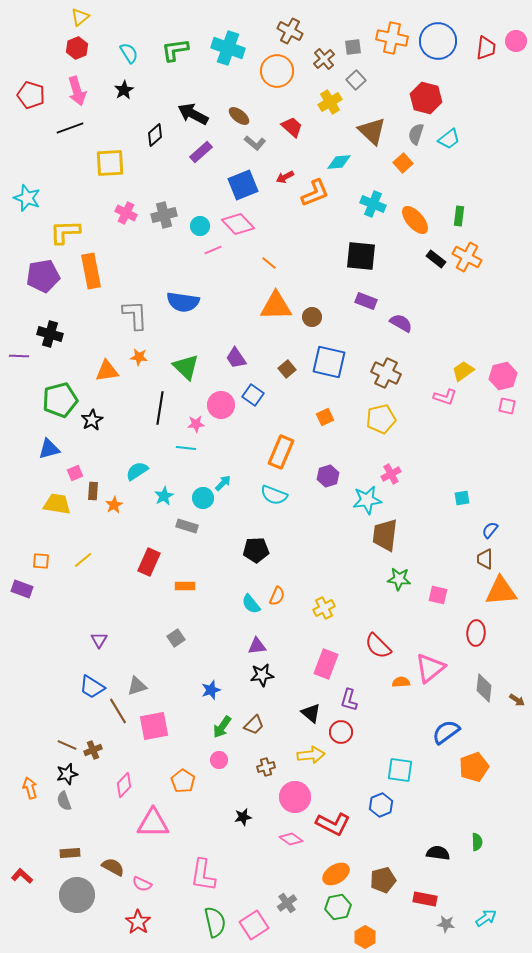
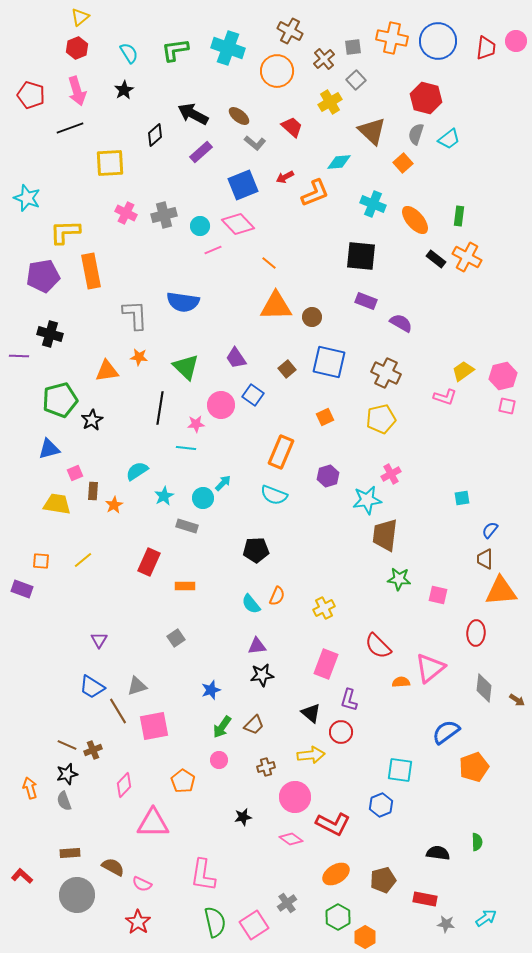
green hexagon at (338, 907): moved 10 px down; rotated 20 degrees counterclockwise
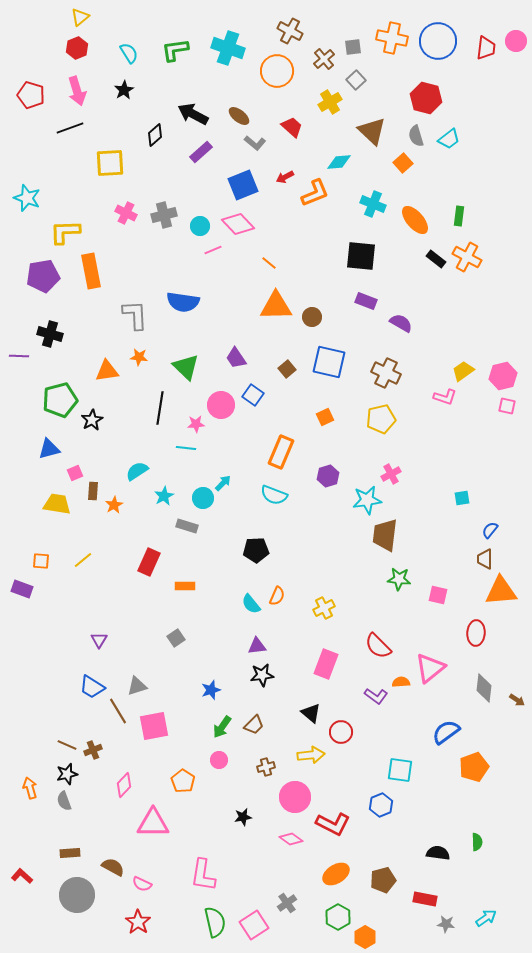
gray semicircle at (416, 134): moved 2 px down; rotated 35 degrees counterclockwise
purple L-shape at (349, 700): moved 27 px right, 4 px up; rotated 70 degrees counterclockwise
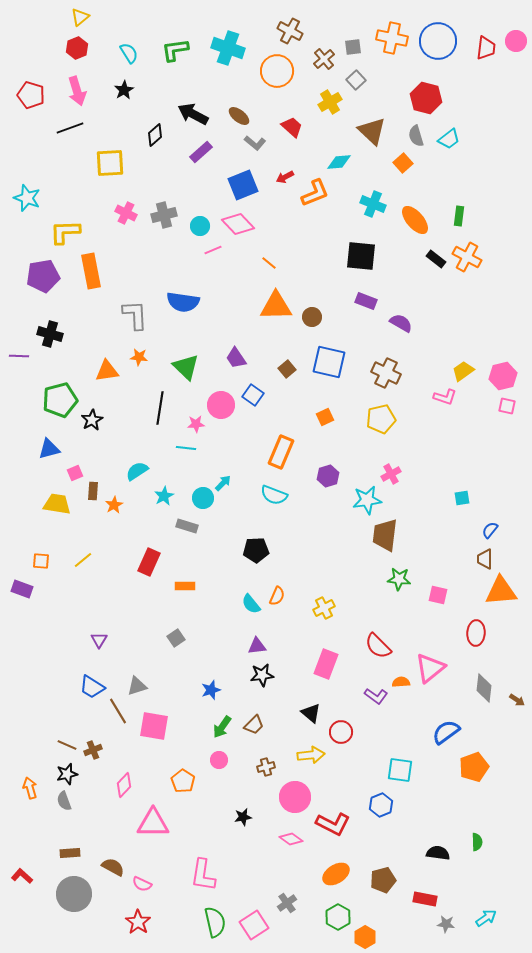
pink square at (154, 726): rotated 20 degrees clockwise
gray circle at (77, 895): moved 3 px left, 1 px up
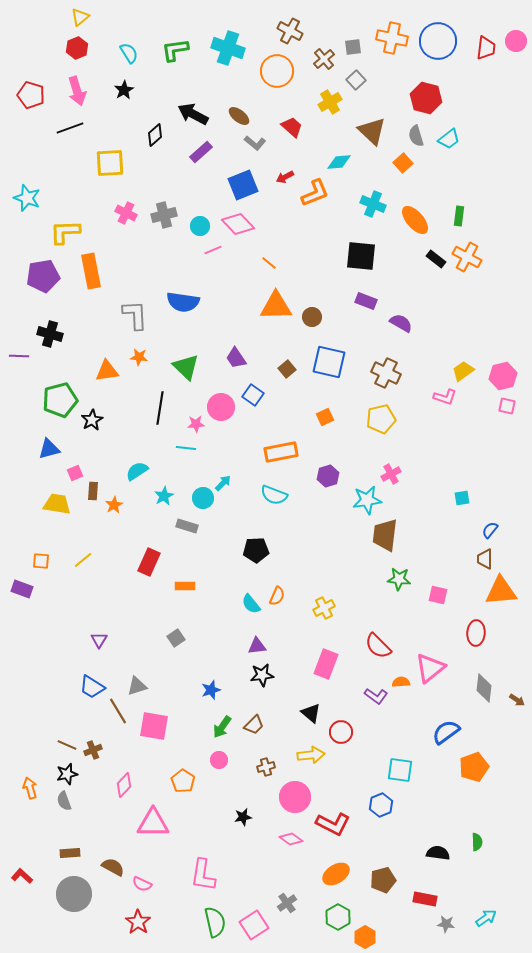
pink circle at (221, 405): moved 2 px down
orange rectangle at (281, 452): rotated 56 degrees clockwise
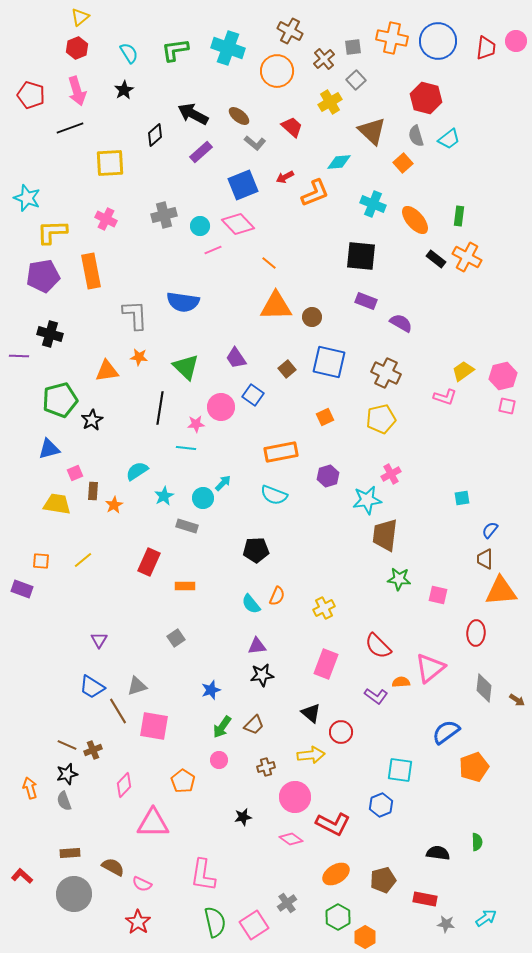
pink cross at (126, 213): moved 20 px left, 6 px down
yellow L-shape at (65, 232): moved 13 px left
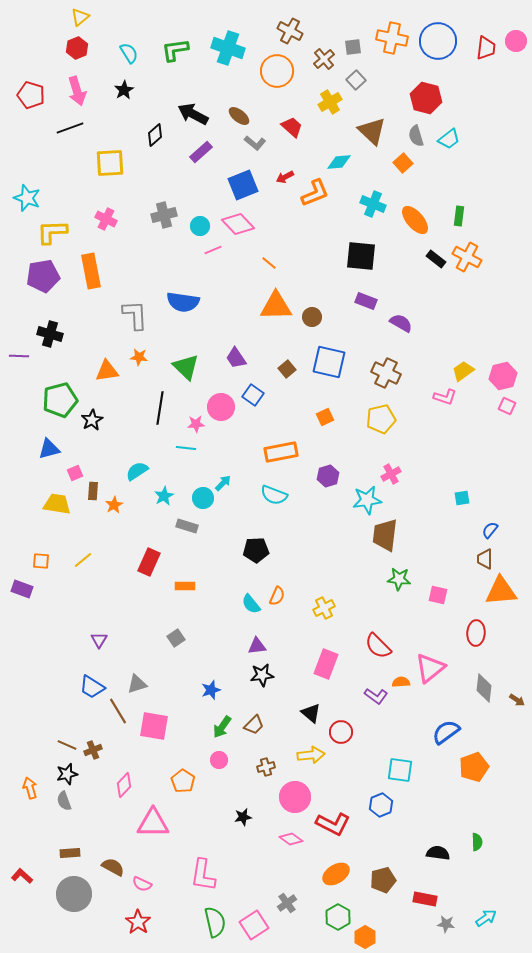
pink square at (507, 406): rotated 12 degrees clockwise
gray triangle at (137, 686): moved 2 px up
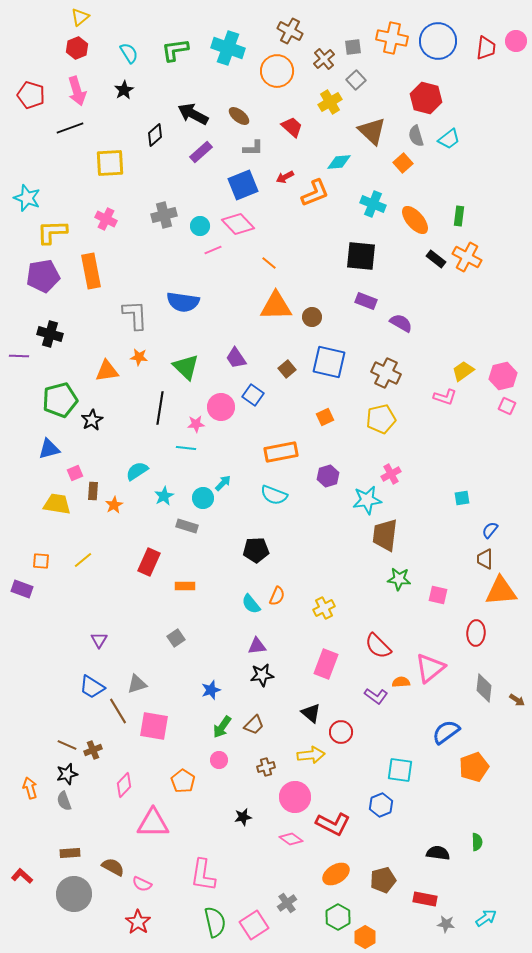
gray L-shape at (255, 143): moved 2 px left, 5 px down; rotated 40 degrees counterclockwise
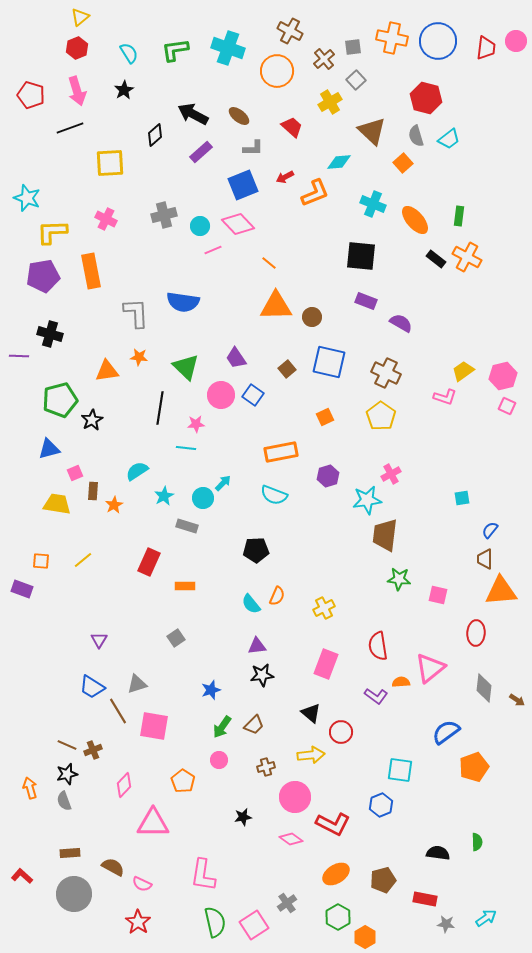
gray L-shape at (135, 315): moved 1 px right, 2 px up
pink circle at (221, 407): moved 12 px up
yellow pentagon at (381, 419): moved 3 px up; rotated 24 degrees counterclockwise
red semicircle at (378, 646): rotated 36 degrees clockwise
